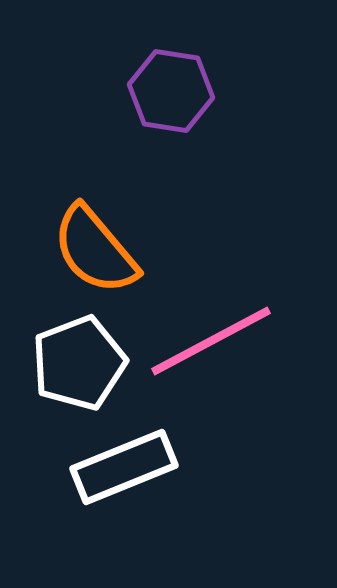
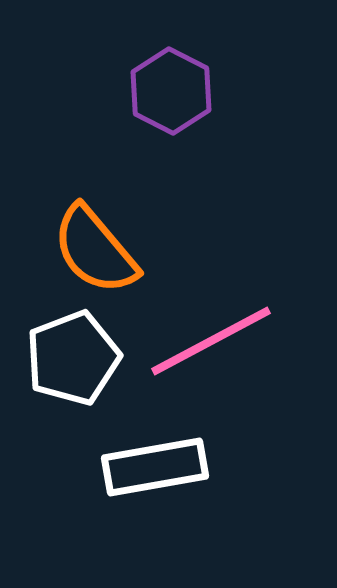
purple hexagon: rotated 18 degrees clockwise
white pentagon: moved 6 px left, 5 px up
white rectangle: moved 31 px right; rotated 12 degrees clockwise
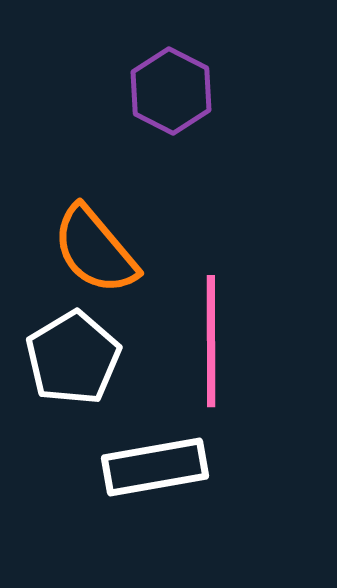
pink line: rotated 62 degrees counterclockwise
white pentagon: rotated 10 degrees counterclockwise
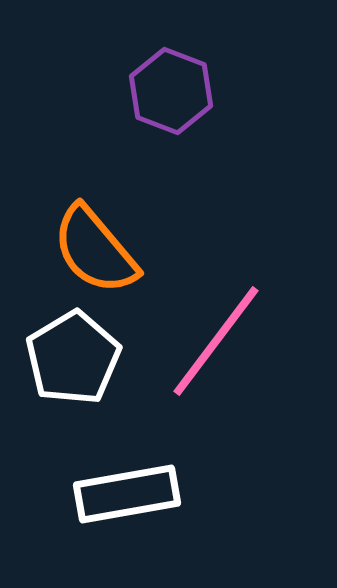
purple hexagon: rotated 6 degrees counterclockwise
pink line: moved 5 px right; rotated 37 degrees clockwise
white rectangle: moved 28 px left, 27 px down
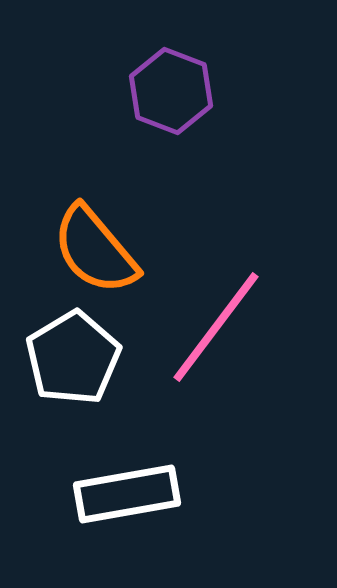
pink line: moved 14 px up
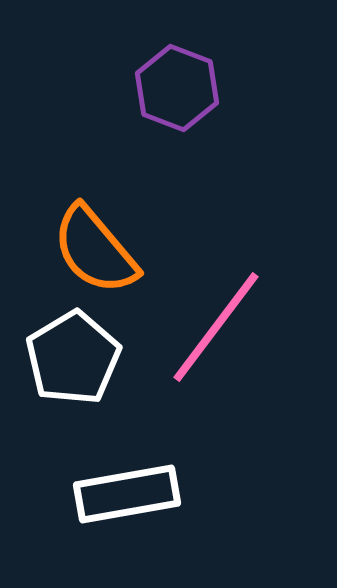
purple hexagon: moved 6 px right, 3 px up
